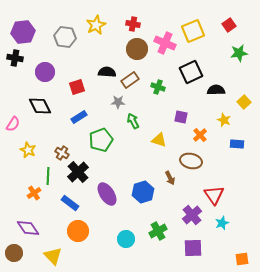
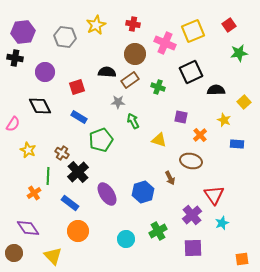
brown circle at (137, 49): moved 2 px left, 5 px down
blue rectangle at (79, 117): rotated 63 degrees clockwise
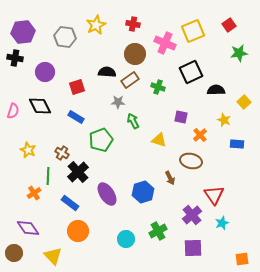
blue rectangle at (79, 117): moved 3 px left
pink semicircle at (13, 124): moved 13 px up; rotated 14 degrees counterclockwise
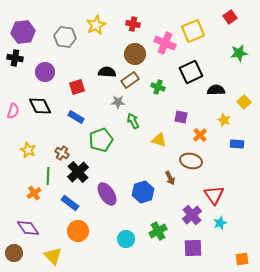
red square at (229, 25): moved 1 px right, 8 px up
cyan star at (222, 223): moved 2 px left
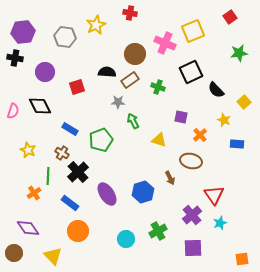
red cross at (133, 24): moved 3 px left, 11 px up
black semicircle at (216, 90): rotated 132 degrees counterclockwise
blue rectangle at (76, 117): moved 6 px left, 12 px down
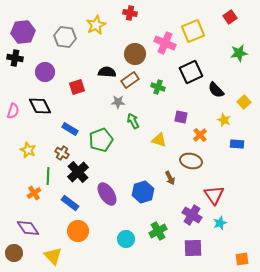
purple cross at (192, 215): rotated 18 degrees counterclockwise
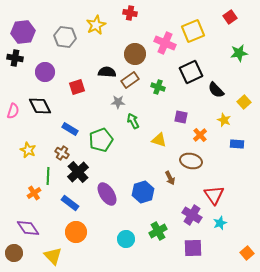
orange circle at (78, 231): moved 2 px left, 1 px down
orange square at (242, 259): moved 5 px right, 6 px up; rotated 32 degrees counterclockwise
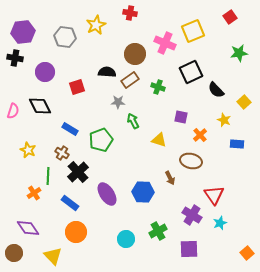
blue hexagon at (143, 192): rotated 20 degrees clockwise
purple square at (193, 248): moved 4 px left, 1 px down
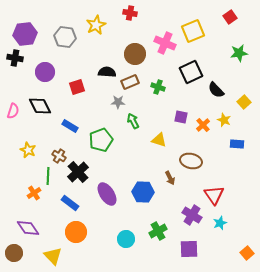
purple hexagon at (23, 32): moved 2 px right, 2 px down
brown rectangle at (130, 80): moved 2 px down; rotated 12 degrees clockwise
blue rectangle at (70, 129): moved 3 px up
orange cross at (200, 135): moved 3 px right, 10 px up
brown cross at (62, 153): moved 3 px left, 3 px down
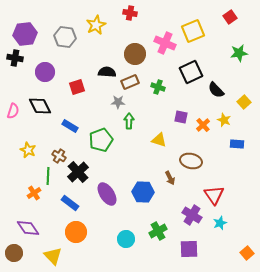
green arrow at (133, 121): moved 4 px left; rotated 28 degrees clockwise
